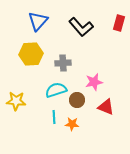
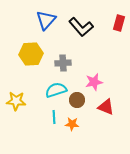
blue triangle: moved 8 px right, 1 px up
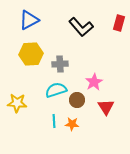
blue triangle: moved 17 px left; rotated 20 degrees clockwise
gray cross: moved 3 px left, 1 px down
pink star: rotated 18 degrees counterclockwise
yellow star: moved 1 px right, 2 px down
red triangle: rotated 36 degrees clockwise
cyan line: moved 4 px down
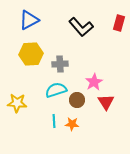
red triangle: moved 5 px up
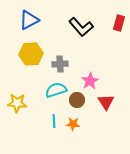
pink star: moved 4 px left, 1 px up
orange star: moved 1 px right
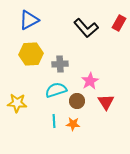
red rectangle: rotated 14 degrees clockwise
black L-shape: moved 5 px right, 1 px down
brown circle: moved 1 px down
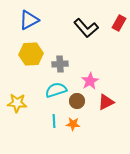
red triangle: rotated 36 degrees clockwise
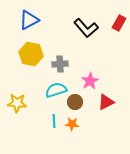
yellow hexagon: rotated 15 degrees clockwise
brown circle: moved 2 px left, 1 px down
orange star: moved 1 px left
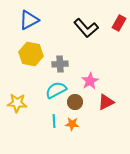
cyan semicircle: rotated 10 degrees counterclockwise
